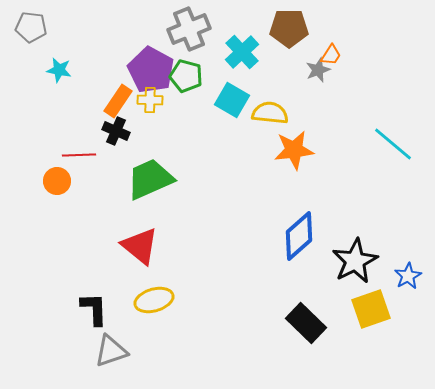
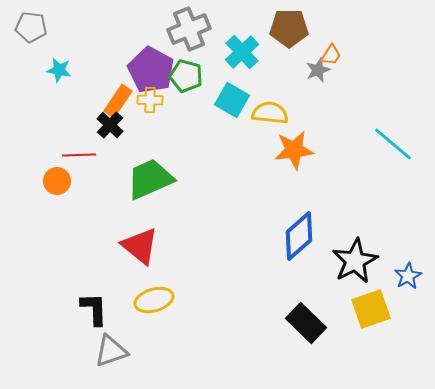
black cross: moved 6 px left, 6 px up; rotated 20 degrees clockwise
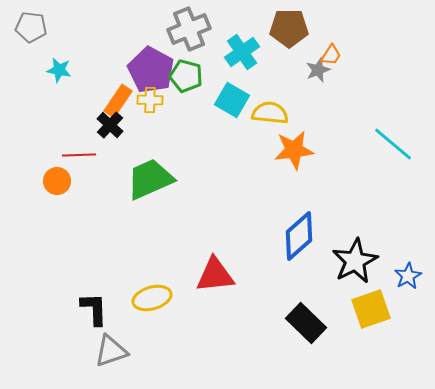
cyan cross: rotated 8 degrees clockwise
red triangle: moved 75 px right, 29 px down; rotated 45 degrees counterclockwise
yellow ellipse: moved 2 px left, 2 px up
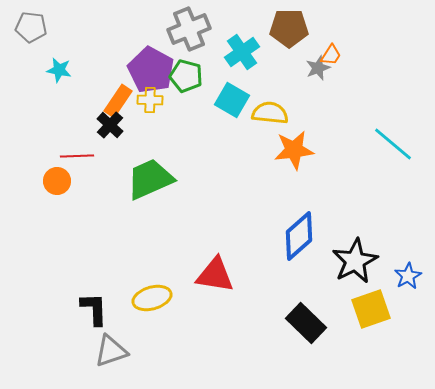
gray star: moved 2 px up
red line: moved 2 px left, 1 px down
red triangle: rotated 15 degrees clockwise
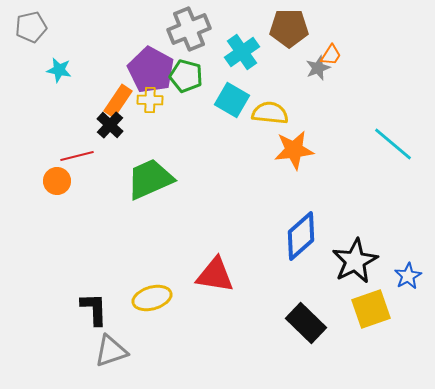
gray pentagon: rotated 20 degrees counterclockwise
red line: rotated 12 degrees counterclockwise
blue diamond: moved 2 px right
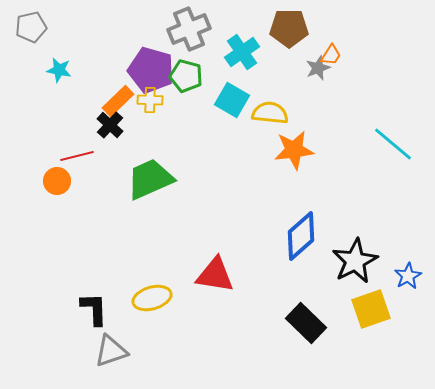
purple pentagon: rotated 12 degrees counterclockwise
orange rectangle: rotated 12 degrees clockwise
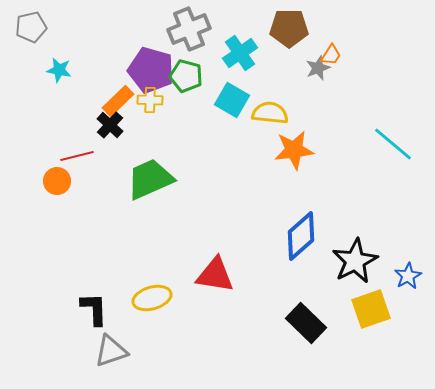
cyan cross: moved 2 px left, 1 px down
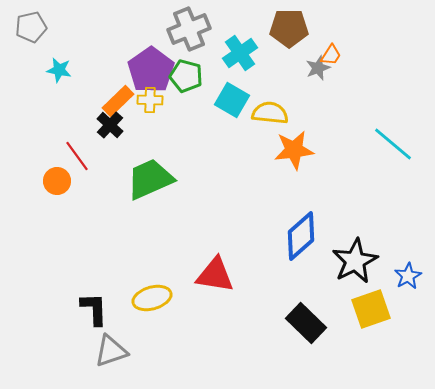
purple pentagon: rotated 21 degrees clockwise
red line: rotated 68 degrees clockwise
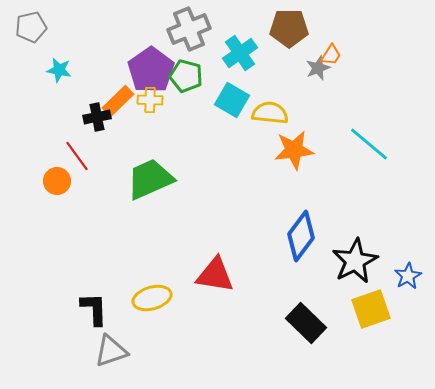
black cross: moved 13 px left, 8 px up; rotated 36 degrees clockwise
cyan line: moved 24 px left
blue diamond: rotated 12 degrees counterclockwise
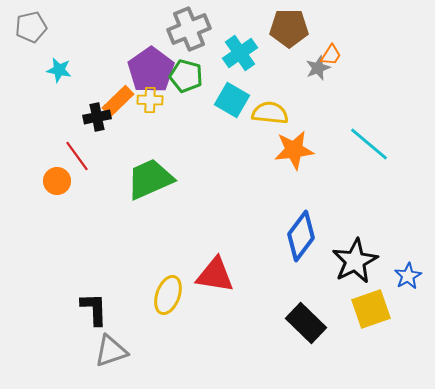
yellow ellipse: moved 16 px right, 3 px up; rotated 54 degrees counterclockwise
